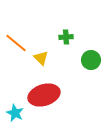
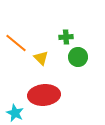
green circle: moved 13 px left, 3 px up
red ellipse: rotated 12 degrees clockwise
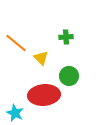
green circle: moved 9 px left, 19 px down
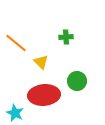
yellow triangle: moved 4 px down
green circle: moved 8 px right, 5 px down
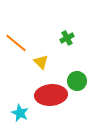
green cross: moved 1 px right, 1 px down; rotated 24 degrees counterclockwise
red ellipse: moved 7 px right
cyan star: moved 5 px right
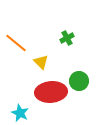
green circle: moved 2 px right
red ellipse: moved 3 px up
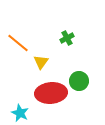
orange line: moved 2 px right
yellow triangle: rotated 21 degrees clockwise
red ellipse: moved 1 px down
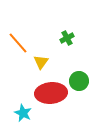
orange line: rotated 10 degrees clockwise
cyan star: moved 3 px right
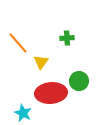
green cross: rotated 24 degrees clockwise
